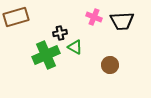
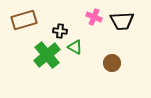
brown rectangle: moved 8 px right, 3 px down
black cross: moved 2 px up; rotated 16 degrees clockwise
green cross: moved 1 px right; rotated 16 degrees counterclockwise
brown circle: moved 2 px right, 2 px up
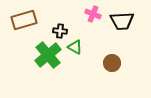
pink cross: moved 1 px left, 3 px up
green cross: moved 1 px right
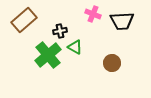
brown rectangle: rotated 25 degrees counterclockwise
black cross: rotated 16 degrees counterclockwise
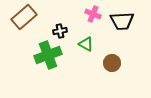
brown rectangle: moved 3 px up
green triangle: moved 11 px right, 3 px up
green cross: rotated 20 degrees clockwise
